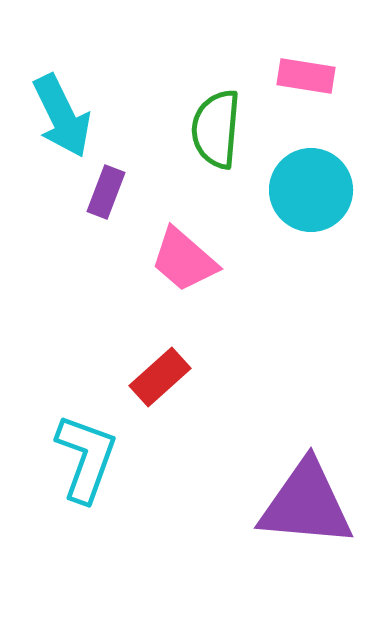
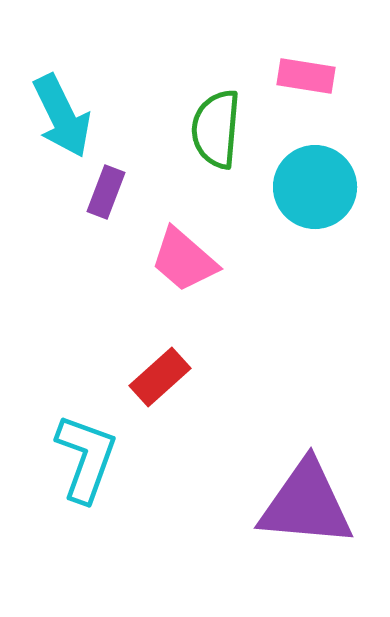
cyan circle: moved 4 px right, 3 px up
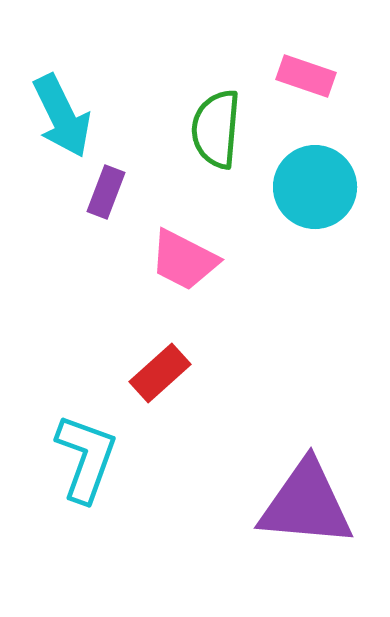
pink rectangle: rotated 10 degrees clockwise
pink trapezoid: rotated 14 degrees counterclockwise
red rectangle: moved 4 px up
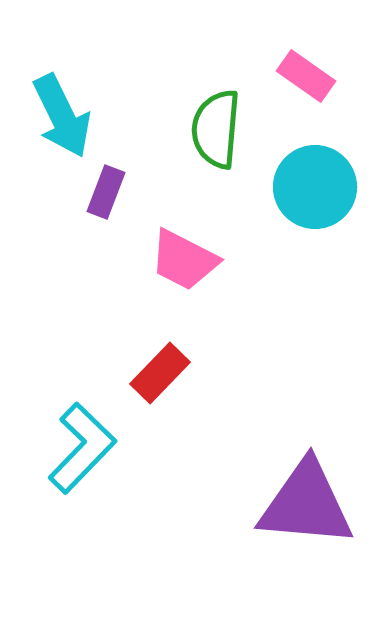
pink rectangle: rotated 16 degrees clockwise
red rectangle: rotated 4 degrees counterclockwise
cyan L-shape: moved 4 px left, 10 px up; rotated 24 degrees clockwise
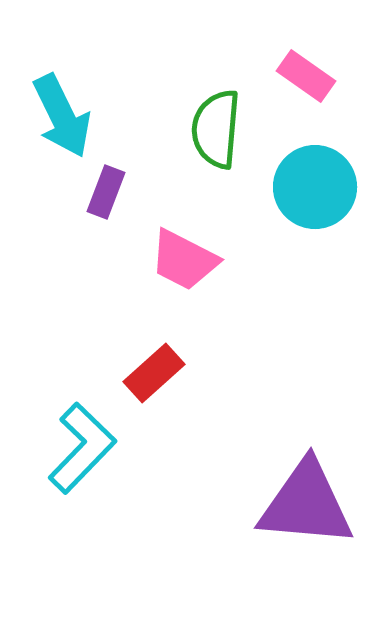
red rectangle: moved 6 px left; rotated 4 degrees clockwise
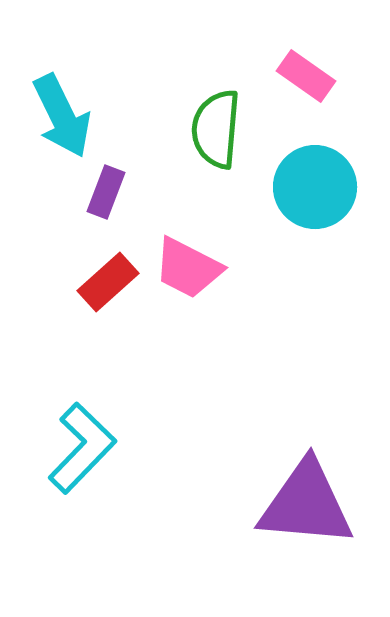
pink trapezoid: moved 4 px right, 8 px down
red rectangle: moved 46 px left, 91 px up
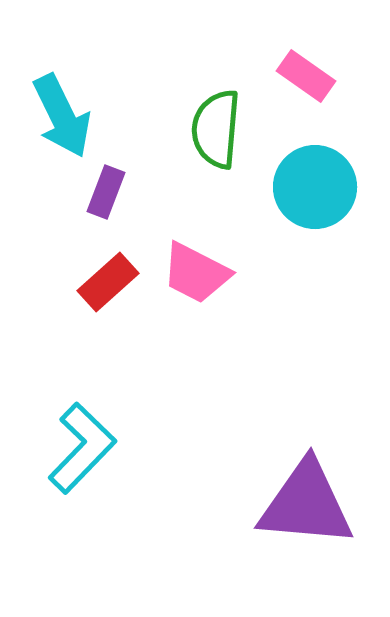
pink trapezoid: moved 8 px right, 5 px down
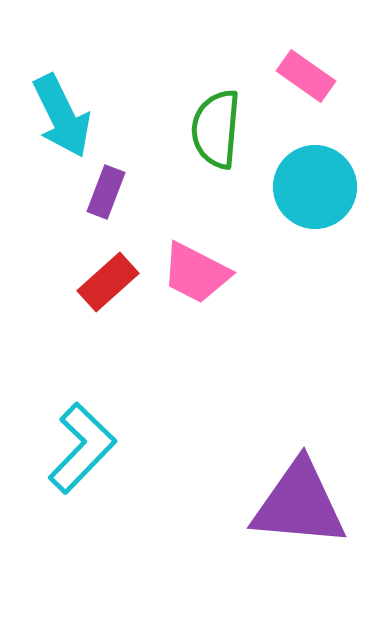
purple triangle: moved 7 px left
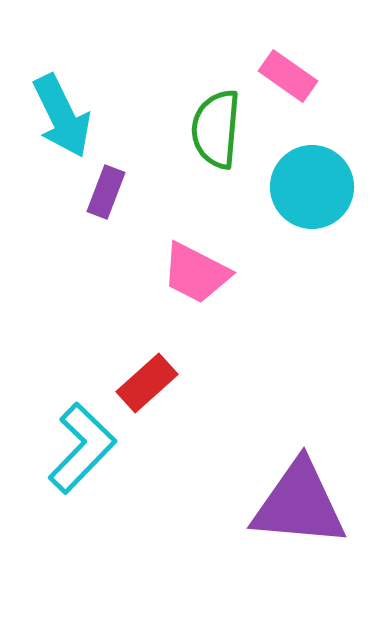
pink rectangle: moved 18 px left
cyan circle: moved 3 px left
red rectangle: moved 39 px right, 101 px down
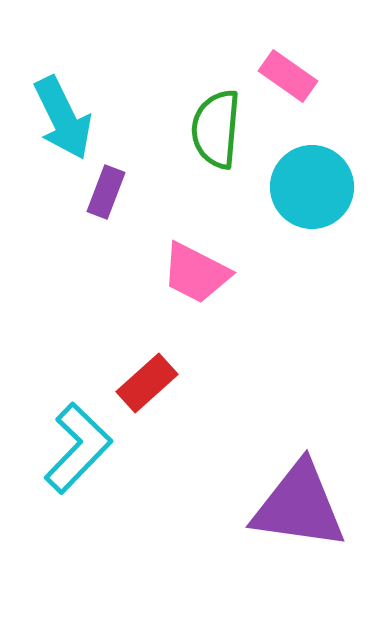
cyan arrow: moved 1 px right, 2 px down
cyan L-shape: moved 4 px left
purple triangle: moved 2 px down; rotated 3 degrees clockwise
